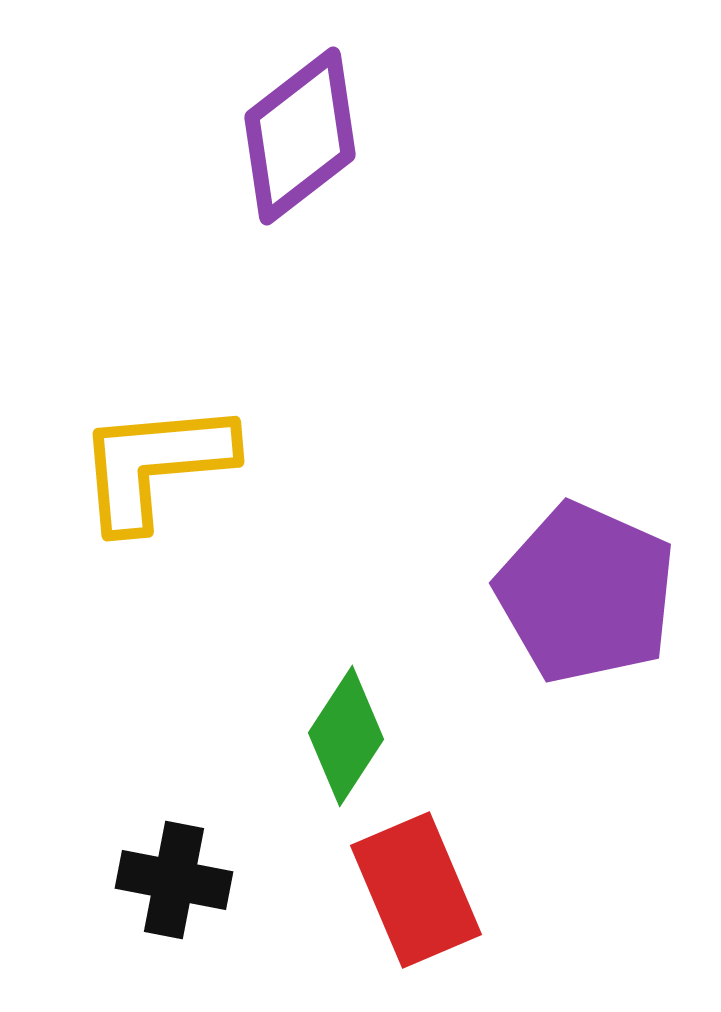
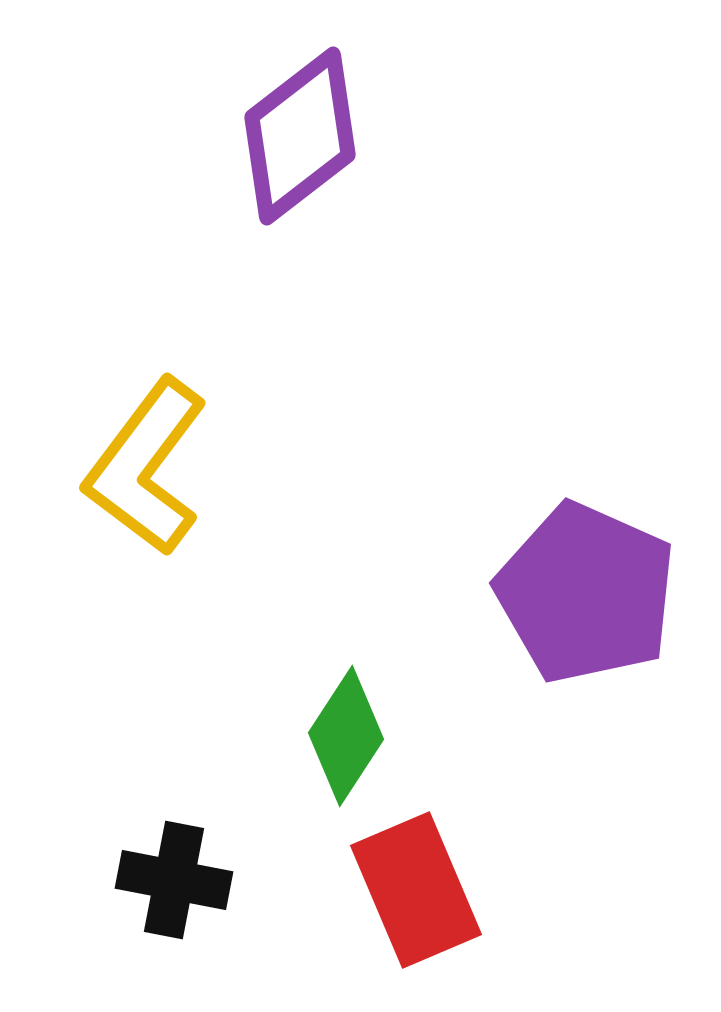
yellow L-shape: moved 9 px left, 2 px down; rotated 48 degrees counterclockwise
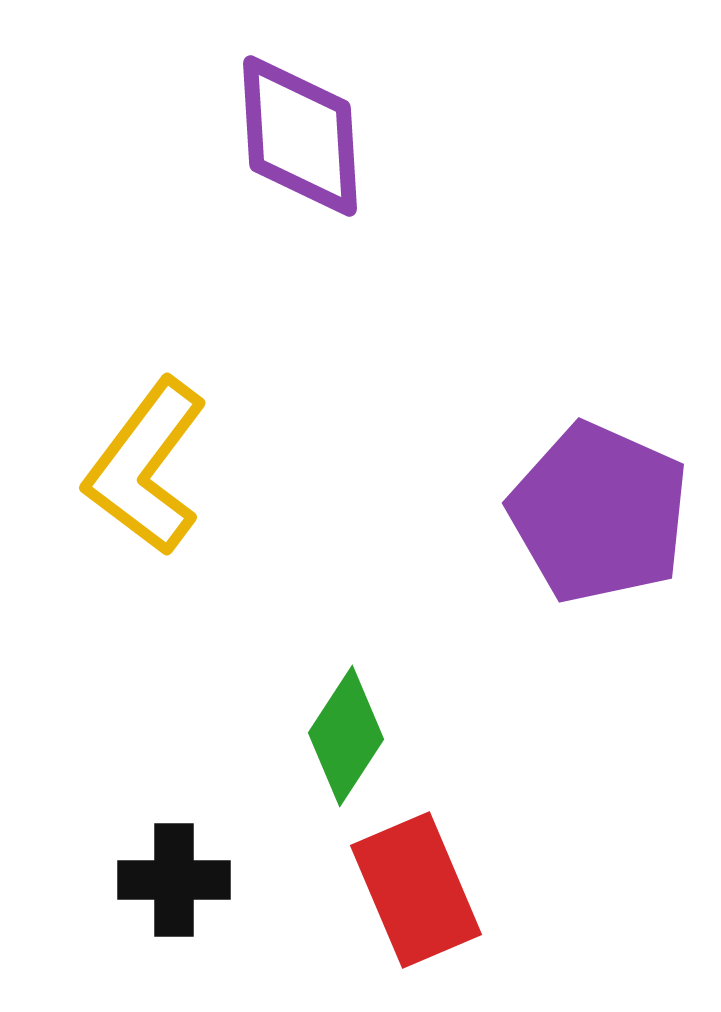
purple diamond: rotated 56 degrees counterclockwise
purple pentagon: moved 13 px right, 80 px up
black cross: rotated 11 degrees counterclockwise
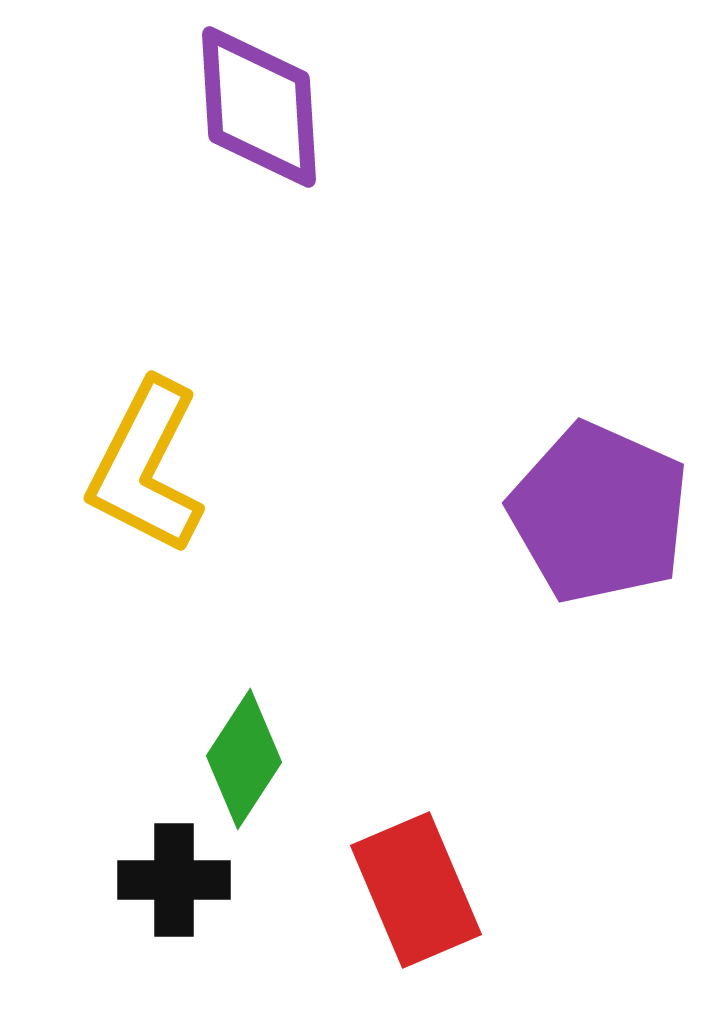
purple diamond: moved 41 px left, 29 px up
yellow L-shape: rotated 10 degrees counterclockwise
green diamond: moved 102 px left, 23 px down
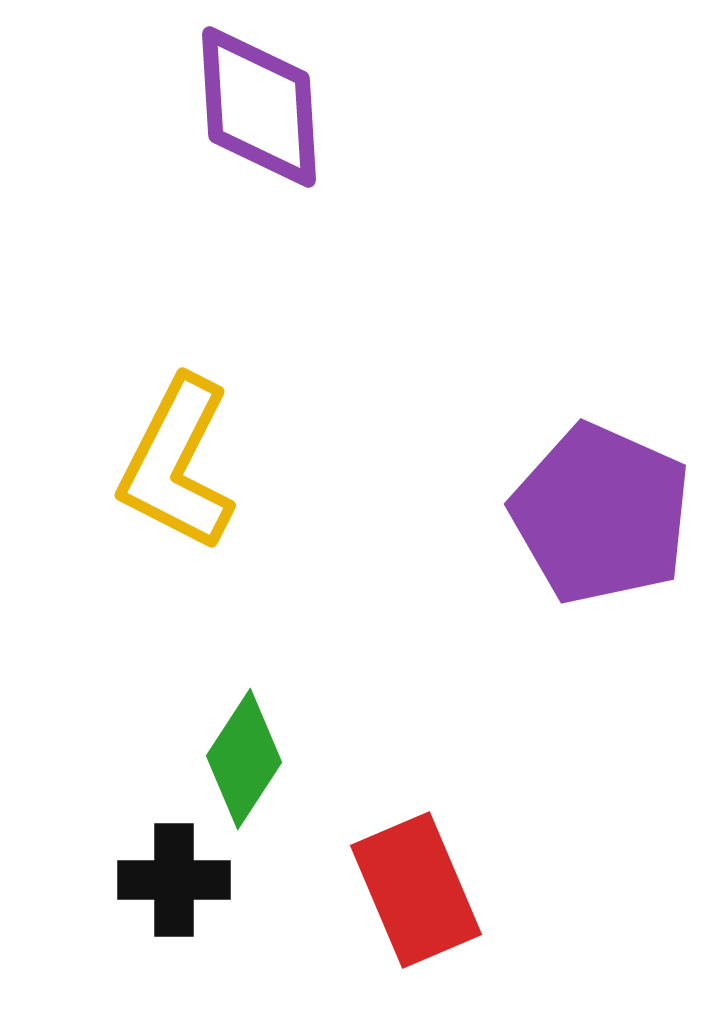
yellow L-shape: moved 31 px right, 3 px up
purple pentagon: moved 2 px right, 1 px down
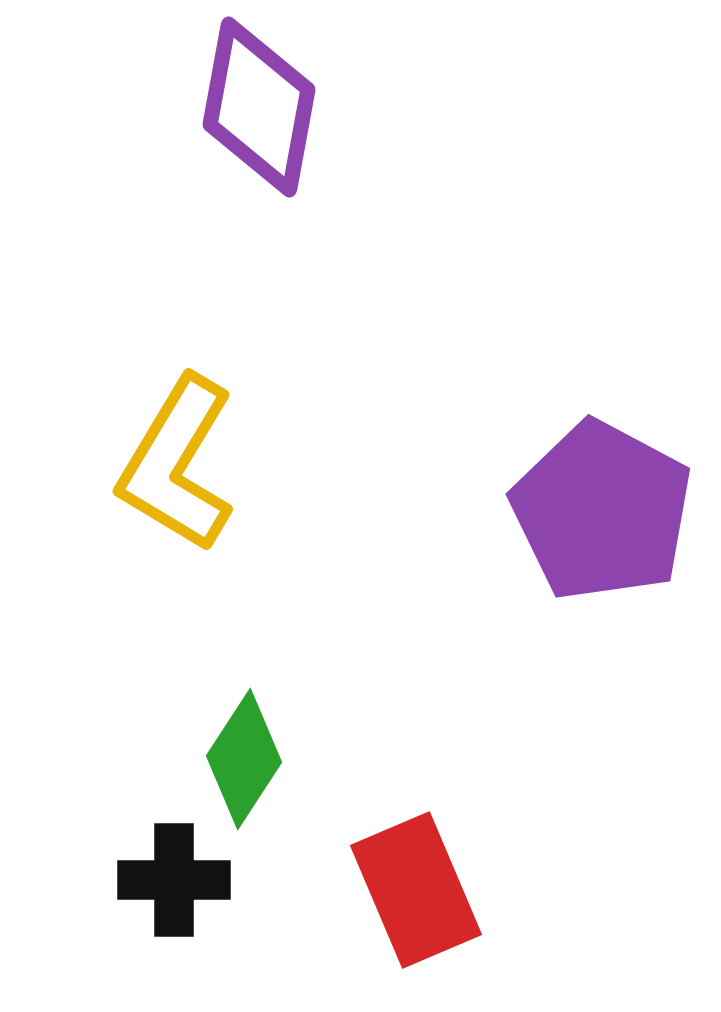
purple diamond: rotated 14 degrees clockwise
yellow L-shape: rotated 4 degrees clockwise
purple pentagon: moved 1 px right, 3 px up; rotated 4 degrees clockwise
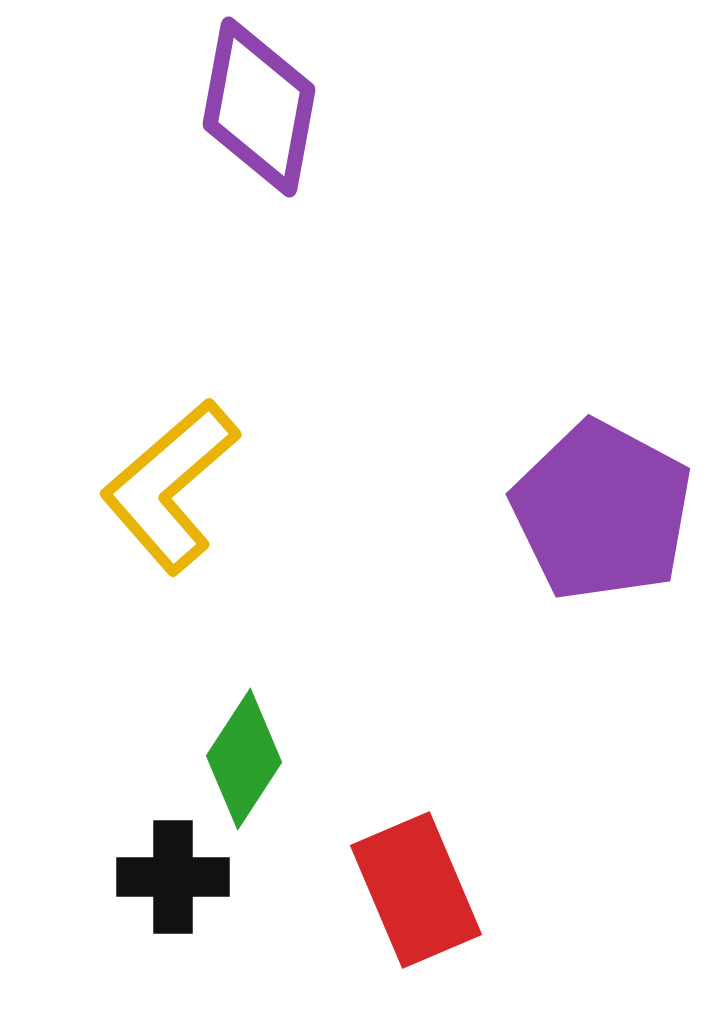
yellow L-shape: moved 7 px left, 22 px down; rotated 18 degrees clockwise
black cross: moved 1 px left, 3 px up
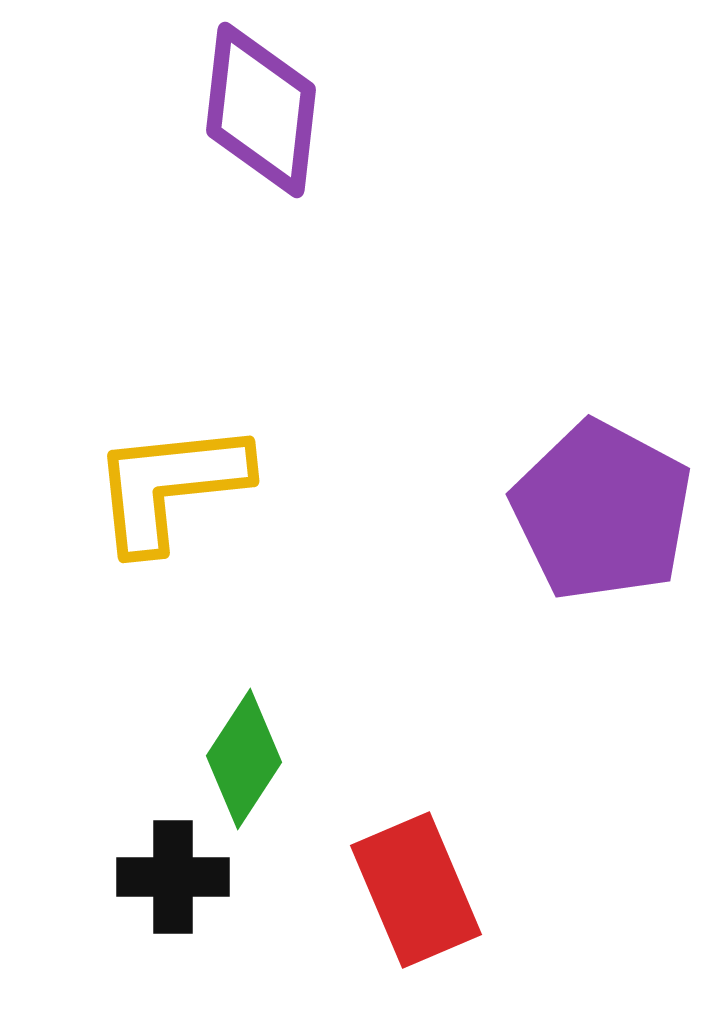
purple diamond: moved 2 px right, 3 px down; rotated 4 degrees counterclockwise
yellow L-shape: rotated 35 degrees clockwise
